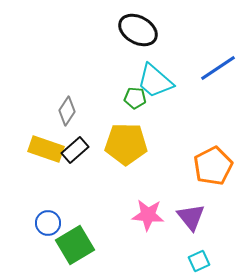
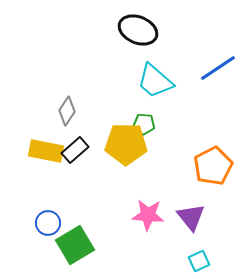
black ellipse: rotated 6 degrees counterclockwise
green pentagon: moved 9 px right, 26 px down
yellow rectangle: moved 2 px down; rotated 8 degrees counterclockwise
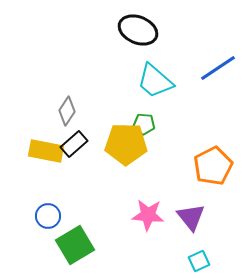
black rectangle: moved 1 px left, 6 px up
blue circle: moved 7 px up
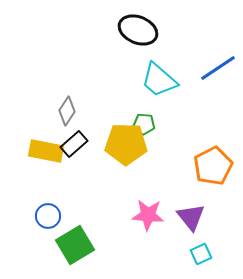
cyan trapezoid: moved 4 px right, 1 px up
cyan square: moved 2 px right, 7 px up
